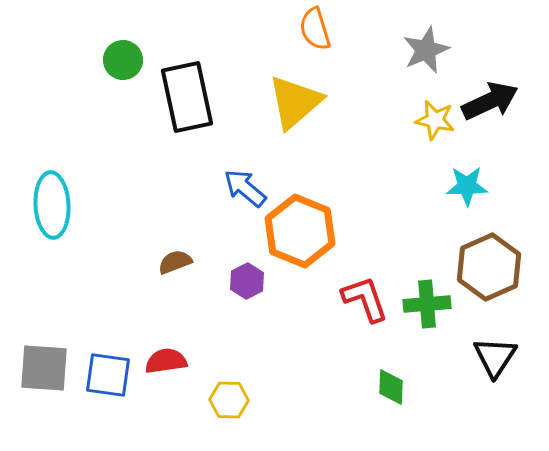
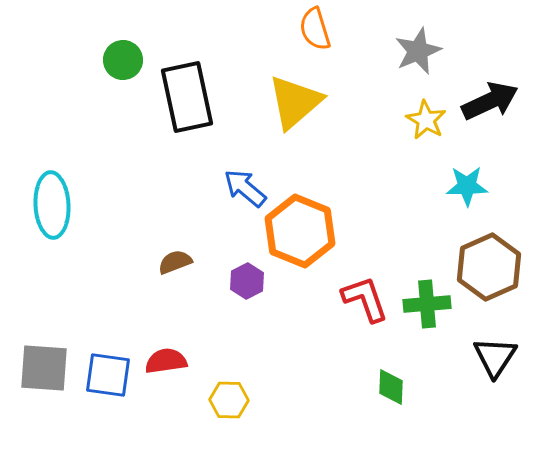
gray star: moved 8 px left, 1 px down
yellow star: moved 9 px left; rotated 18 degrees clockwise
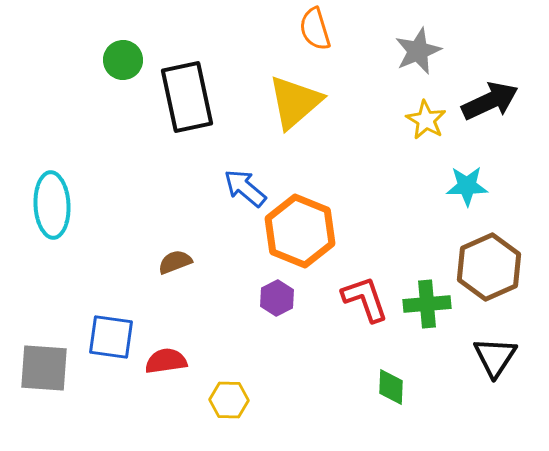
purple hexagon: moved 30 px right, 17 px down
blue square: moved 3 px right, 38 px up
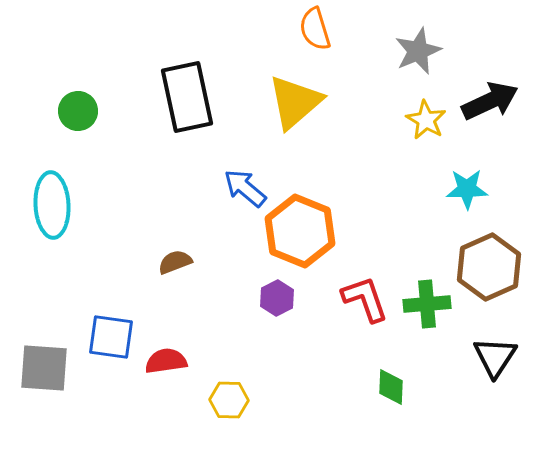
green circle: moved 45 px left, 51 px down
cyan star: moved 3 px down
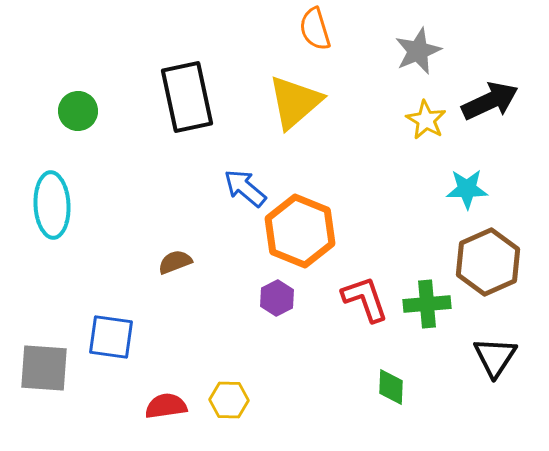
brown hexagon: moved 1 px left, 5 px up
red semicircle: moved 45 px down
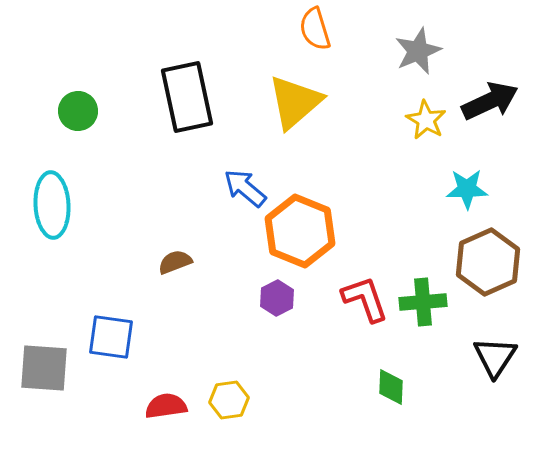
green cross: moved 4 px left, 2 px up
yellow hexagon: rotated 9 degrees counterclockwise
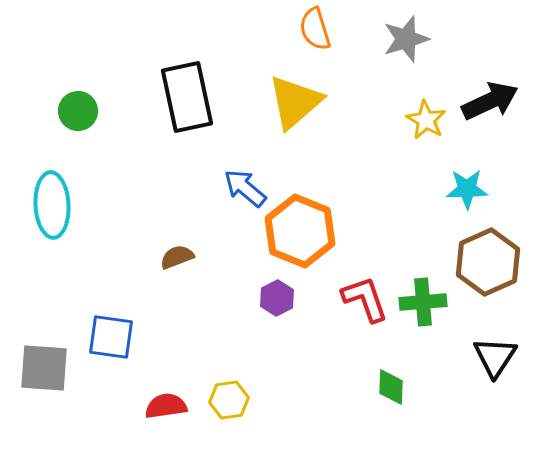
gray star: moved 12 px left, 12 px up; rotated 6 degrees clockwise
brown semicircle: moved 2 px right, 5 px up
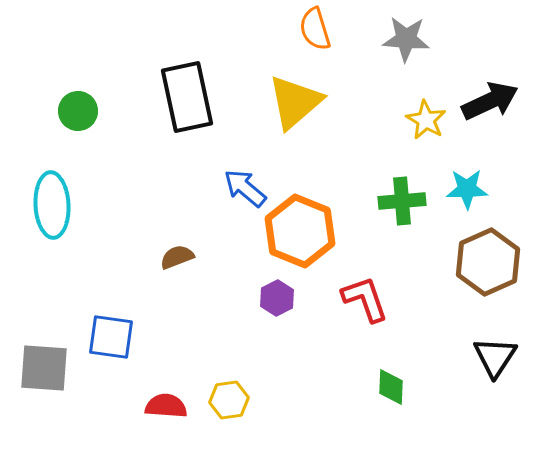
gray star: rotated 21 degrees clockwise
green cross: moved 21 px left, 101 px up
red semicircle: rotated 12 degrees clockwise
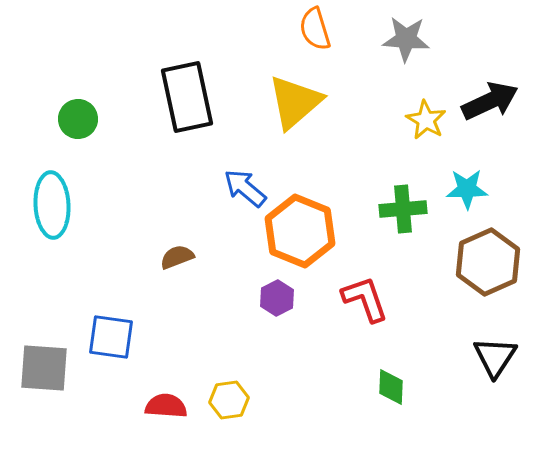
green circle: moved 8 px down
green cross: moved 1 px right, 8 px down
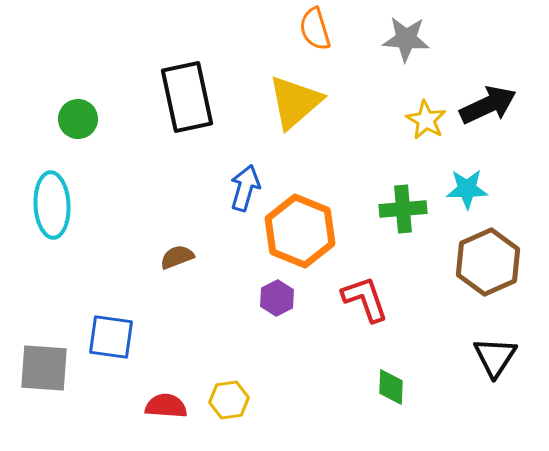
black arrow: moved 2 px left, 4 px down
blue arrow: rotated 66 degrees clockwise
